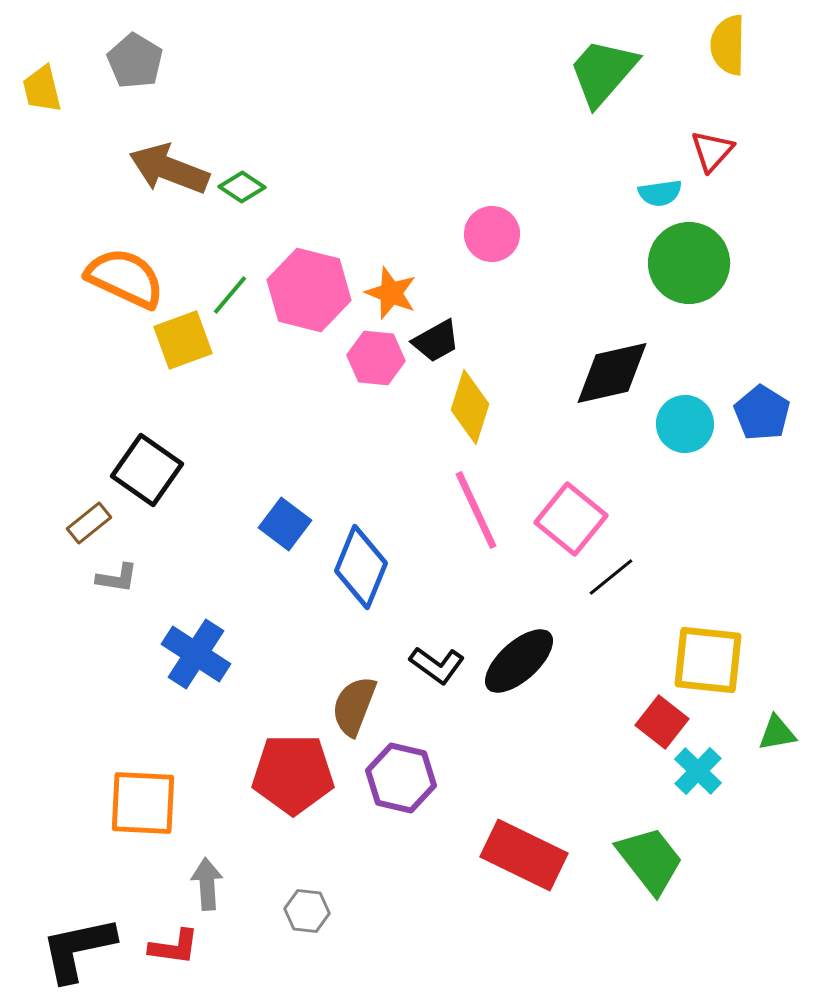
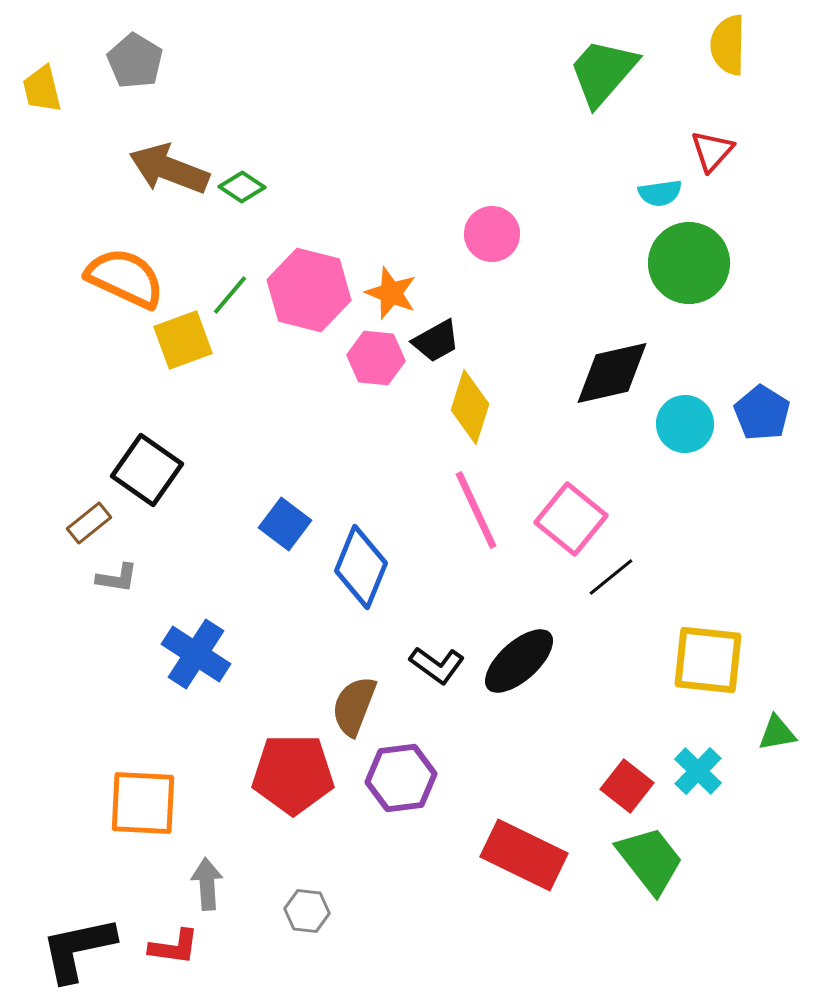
red square at (662, 722): moved 35 px left, 64 px down
purple hexagon at (401, 778): rotated 20 degrees counterclockwise
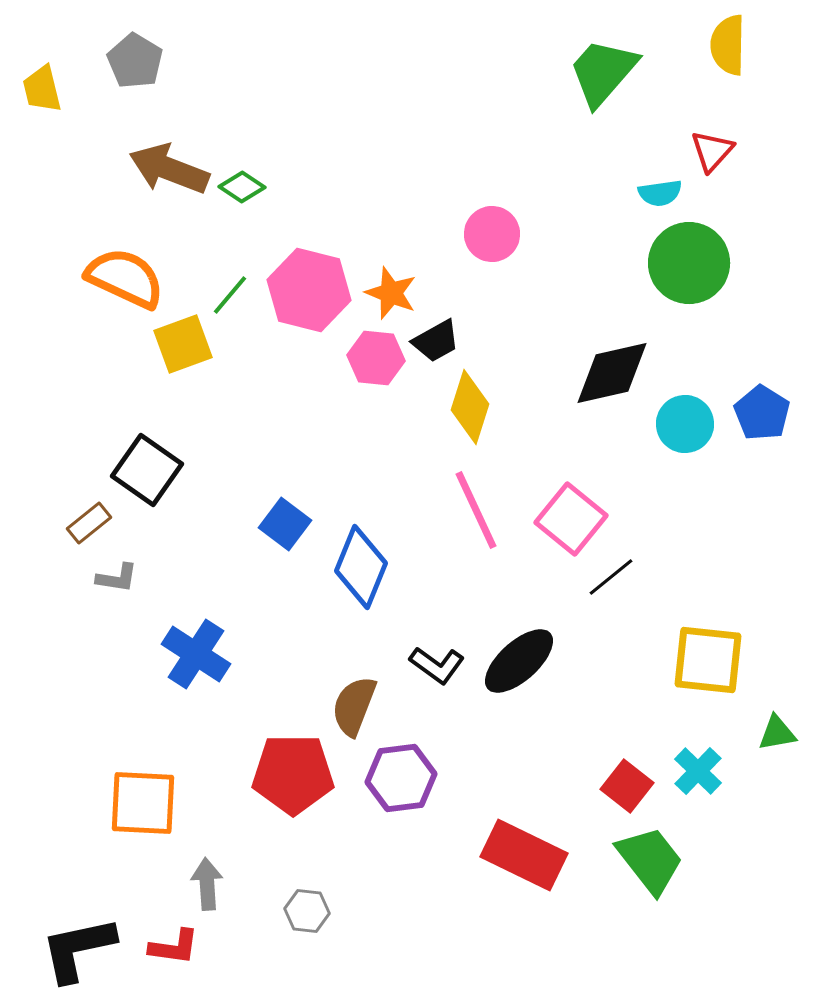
yellow square at (183, 340): moved 4 px down
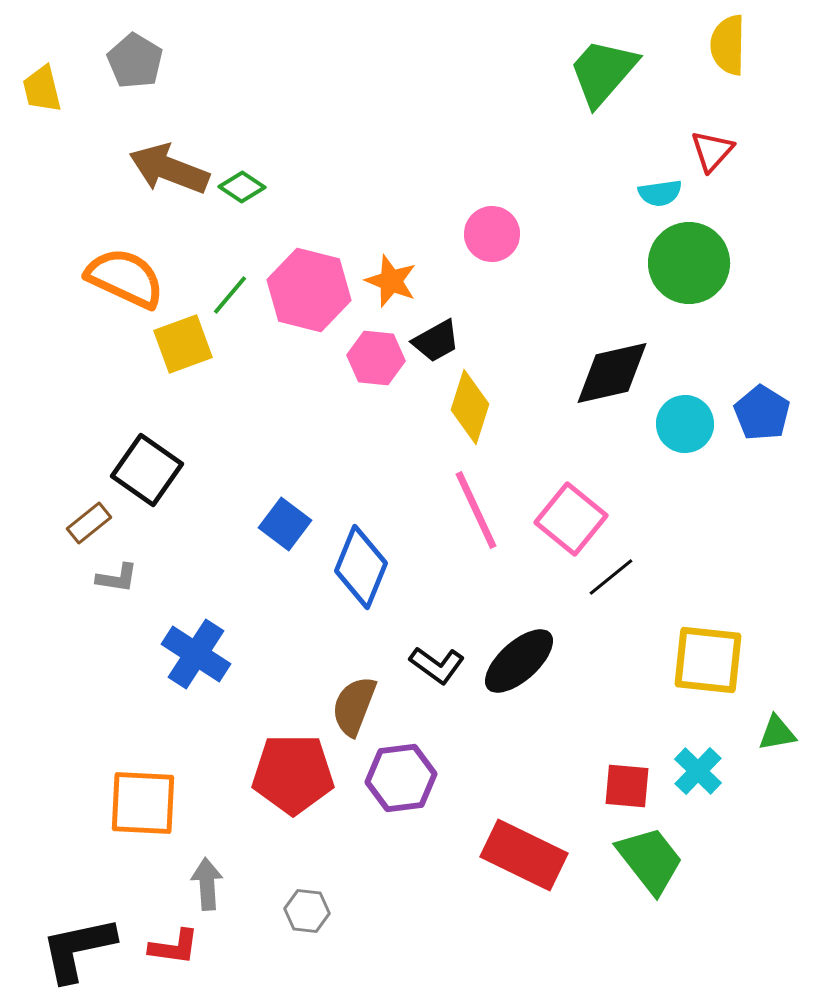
orange star at (391, 293): moved 12 px up
red square at (627, 786): rotated 33 degrees counterclockwise
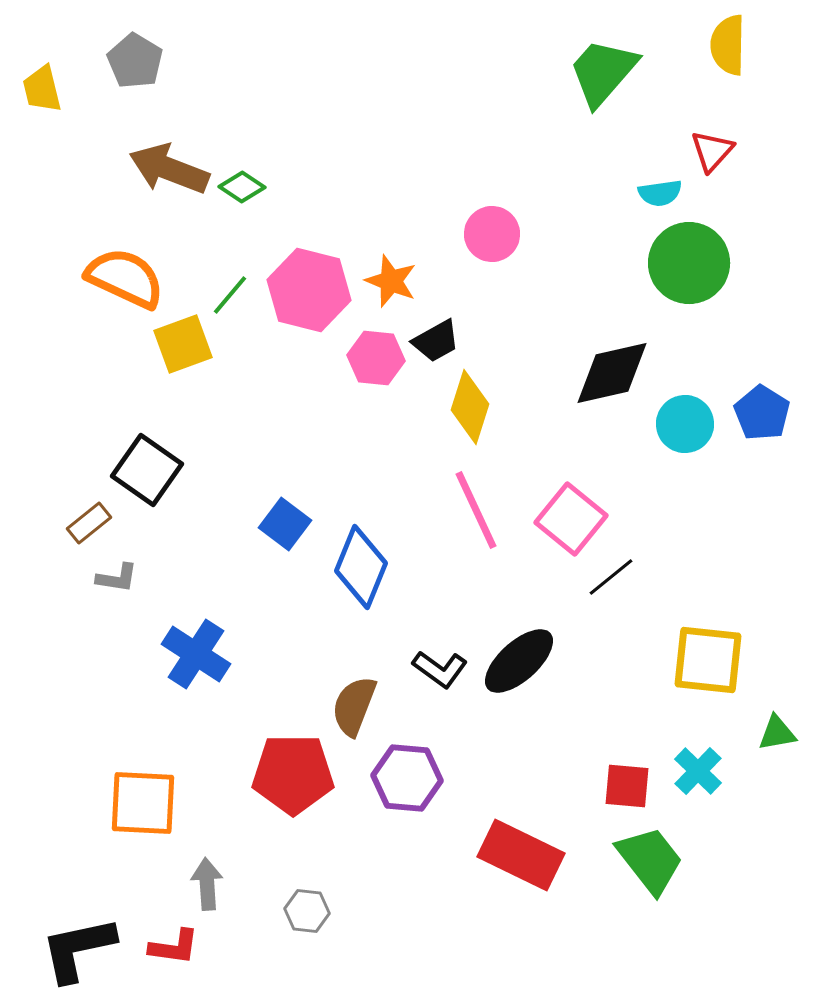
black L-shape at (437, 665): moved 3 px right, 4 px down
purple hexagon at (401, 778): moved 6 px right; rotated 12 degrees clockwise
red rectangle at (524, 855): moved 3 px left
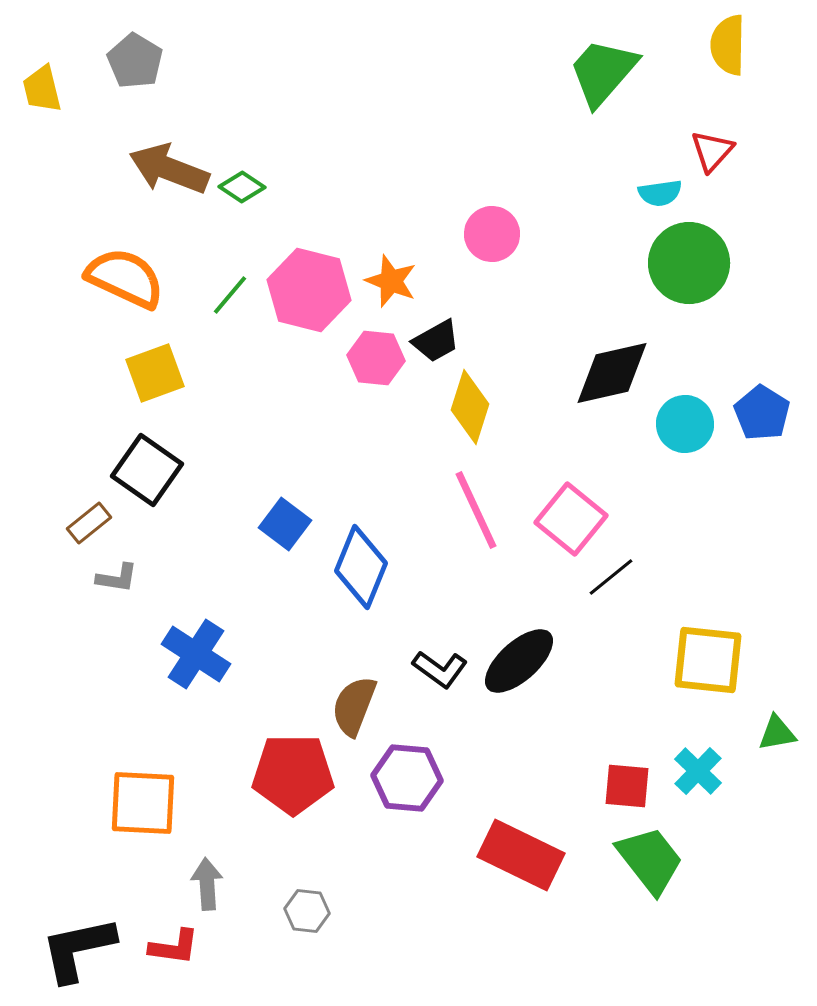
yellow square at (183, 344): moved 28 px left, 29 px down
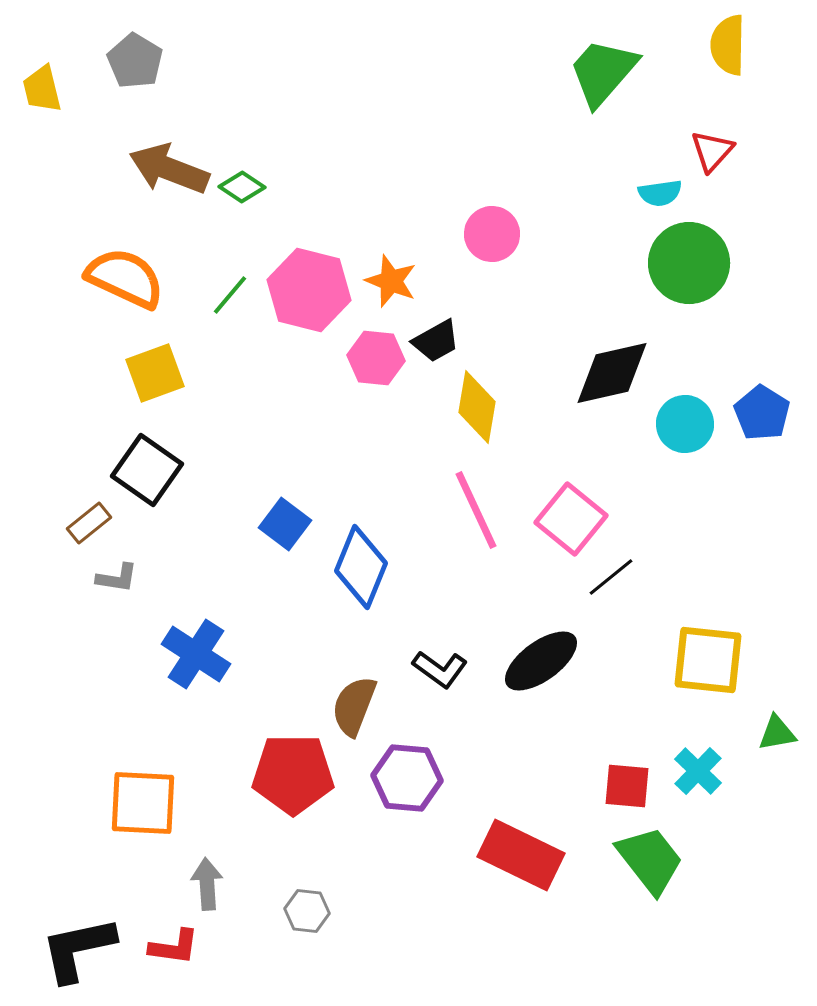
yellow diamond at (470, 407): moved 7 px right; rotated 8 degrees counterclockwise
black ellipse at (519, 661): moved 22 px right; rotated 6 degrees clockwise
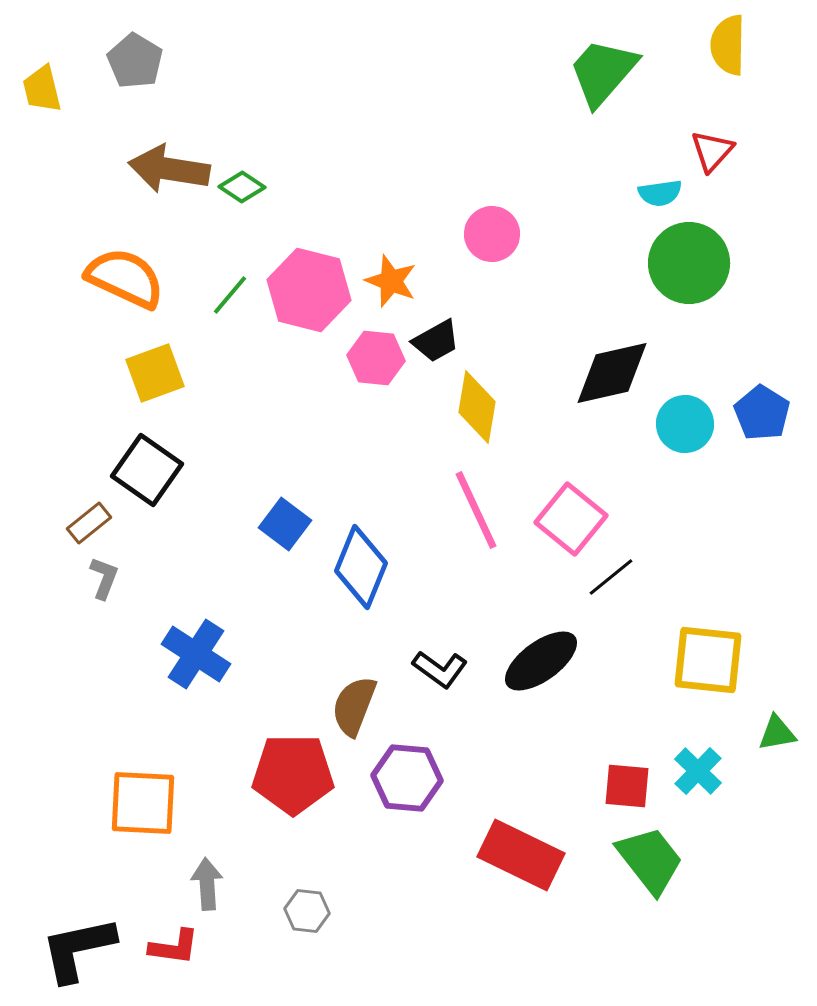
brown arrow at (169, 169): rotated 12 degrees counterclockwise
gray L-shape at (117, 578): moved 13 px left; rotated 78 degrees counterclockwise
